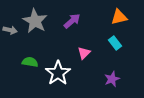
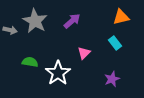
orange triangle: moved 2 px right
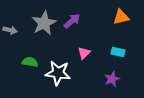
gray star: moved 9 px right, 2 px down; rotated 15 degrees clockwise
cyan rectangle: moved 3 px right, 9 px down; rotated 40 degrees counterclockwise
white star: rotated 30 degrees counterclockwise
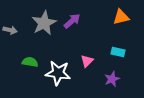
pink triangle: moved 3 px right, 8 px down
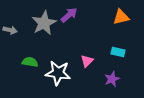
purple arrow: moved 3 px left, 6 px up
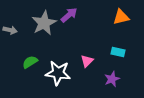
green semicircle: rotated 42 degrees counterclockwise
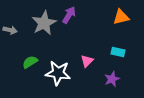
purple arrow: rotated 18 degrees counterclockwise
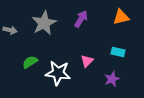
purple arrow: moved 12 px right, 4 px down
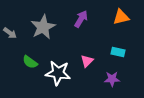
gray star: moved 1 px left, 4 px down
gray arrow: moved 3 px down; rotated 24 degrees clockwise
green semicircle: rotated 112 degrees counterclockwise
purple star: rotated 21 degrees clockwise
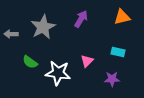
orange triangle: moved 1 px right
gray arrow: moved 1 px right, 1 px down; rotated 144 degrees clockwise
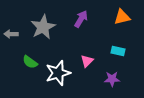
cyan rectangle: moved 1 px up
white star: rotated 25 degrees counterclockwise
